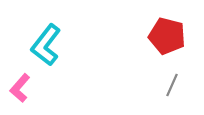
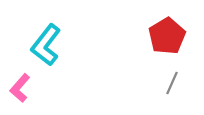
red pentagon: rotated 27 degrees clockwise
gray line: moved 2 px up
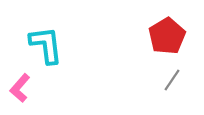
cyan L-shape: rotated 135 degrees clockwise
gray line: moved 3 px up; rotated 10 degrees clockwise
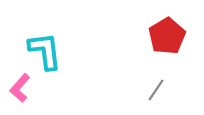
cyan L-shape: moved 1 px left, 6 px down
gray line: moved 16 px left, 10 px down
